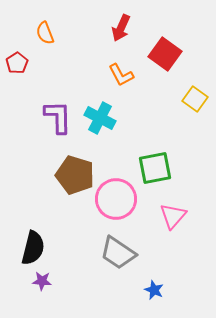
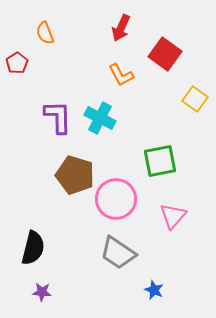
green square: moved 5 px right, 7 px up
purple star: moved 11 px down
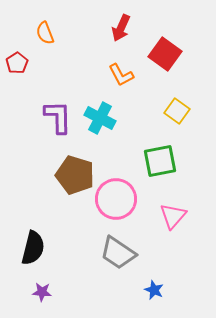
yellow square: moved 18 px left, 12 px down
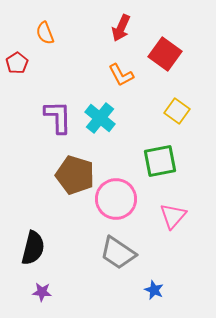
cyan cross: rotated 12 degrees clockwise
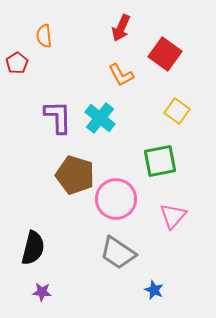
orange semicircle: moved 1 px left, 3 px down; rotated 15 degrees clockwise
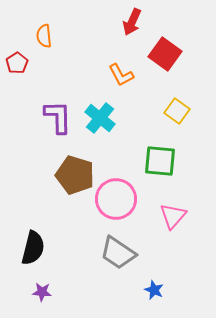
red arrow: moved 11 px right, 6 px up
green square: rotated 16 degrees clockwise
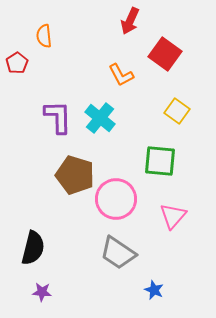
red arrow: moved 2 px left, 1 px up
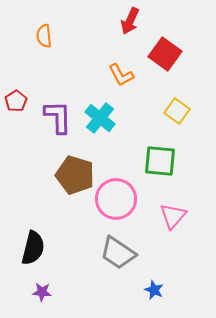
red pentagon: moved 1 px left, 38 px down
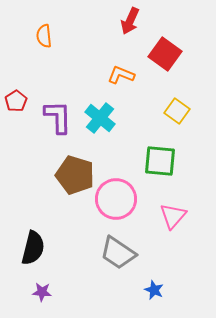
orange L-shape: rotated 140 degrees clockwise
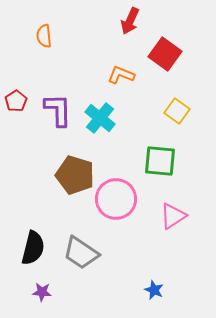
purple L-shape: moved 7 px up
pink triangle: rotated 16 degrees clockwise
gray trapezoid: moved 37 px left
